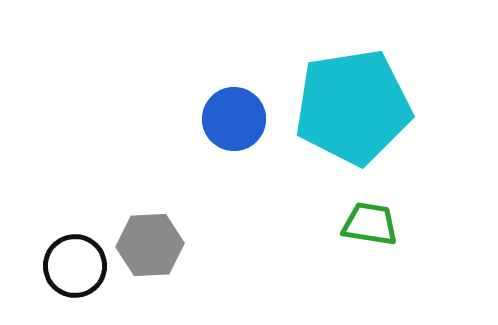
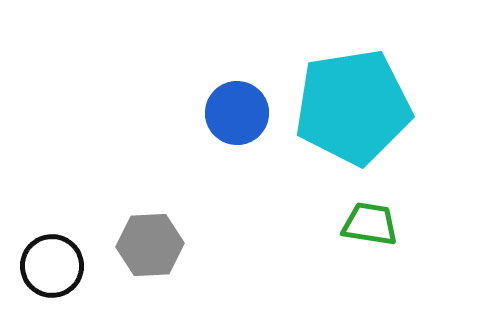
blue circle: moved 3 px right, 6 px up
black circle: moved 23 px left
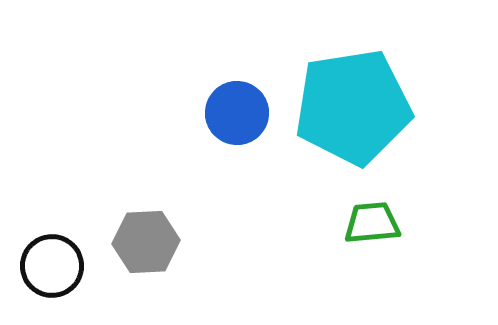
green trapezoid: moved 2 px right, 1 px up; rotated 14 degrees counterclockwise
gray hexagon: moved 4 px left, 3 px up
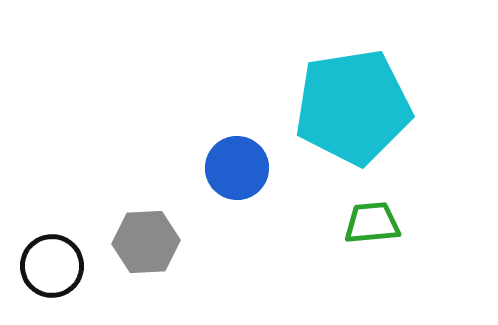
blue circle: moved 55 px down
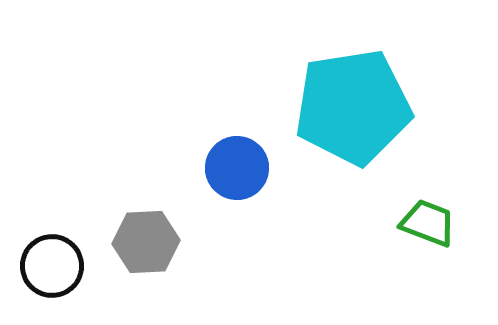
green trapezoid: moved 56 px right; rotated 26 degrees clockwise
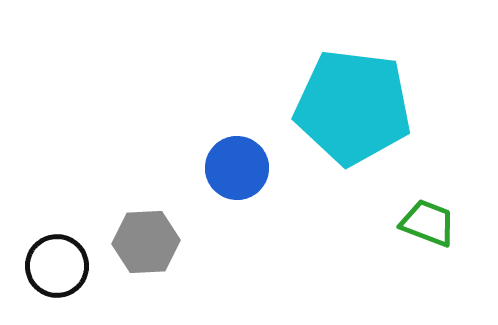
cyan pentagon: rotated 16 degrees clockwise
black circle: moved 5 px right
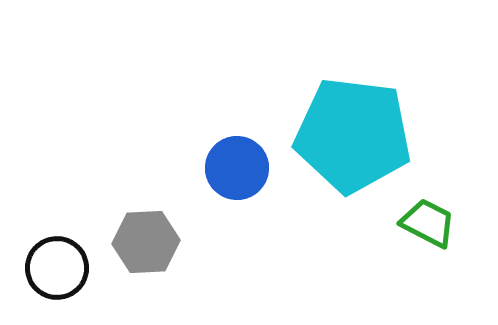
cyan pentagon: moved 28 px down
green trapezoid: rotated 6 degrees clockwise
black circle: moved 2 px down
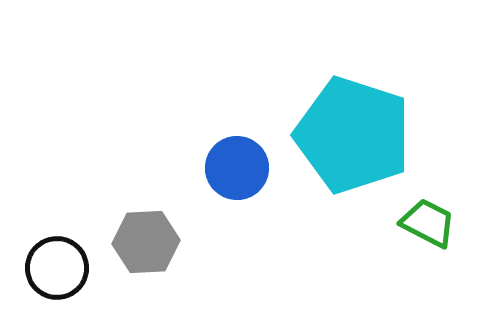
cyan pentagon: rotated 11 degrees clockwise
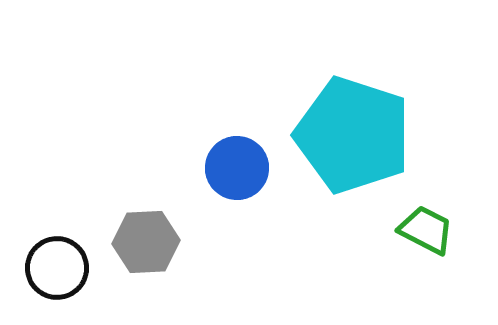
green trapezoid: moved 2 px left, 7 px down
